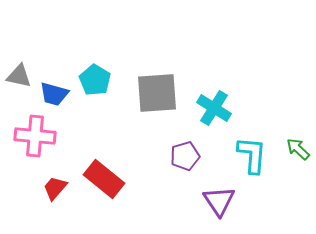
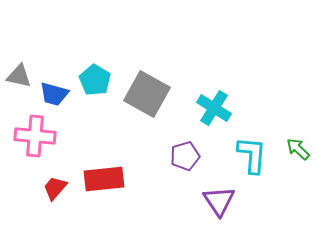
gray square: moved 10 px left, 1 px down; rotated 33 degrees clockwise
red rectangle: rotated 45 degrees counterclockwise
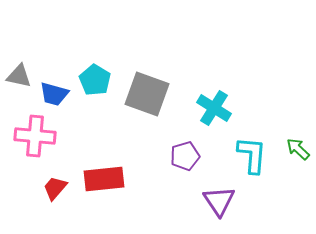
gray square: rotated 9 degrees counterclockwise
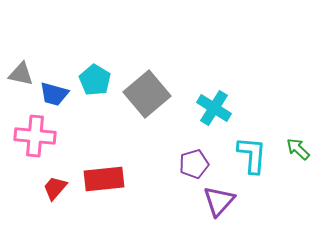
gray triangle: moved 2 px right, 2 px up
gray square: rotated 30 degrees clockwise
purple pentagon: moved 9 px right, 8 px down
purple triangle: rotated 16 degrees clockwise
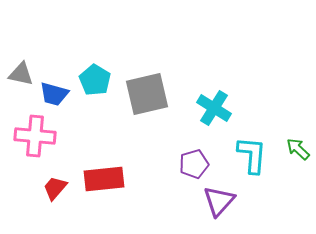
gray square: rotated 27 degrees clockwise
